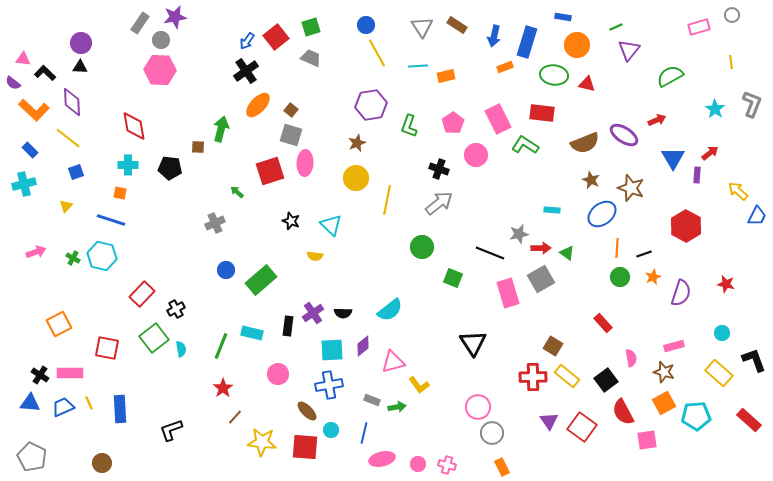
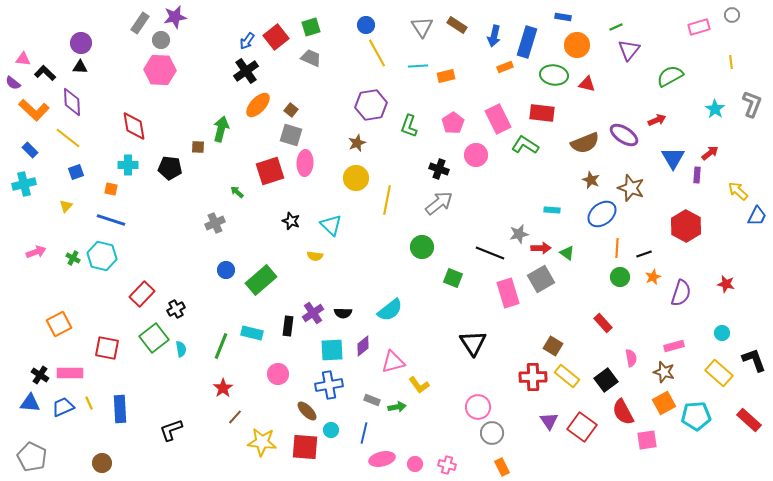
orange square at (120, 193): moved 9 px left, 4 px up
pink circle at (418, 464): moved 3 px left
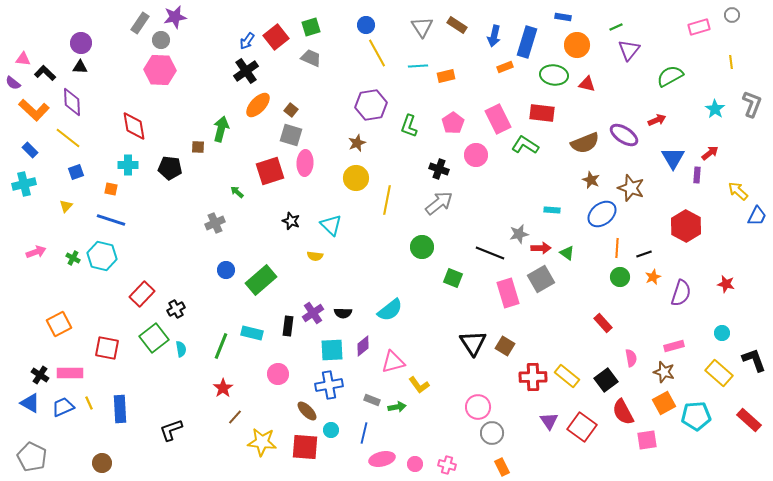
brown square at (553, 346): moved 48 px left
blue triangle at (30, 403): rotated 25 degrees clockwise
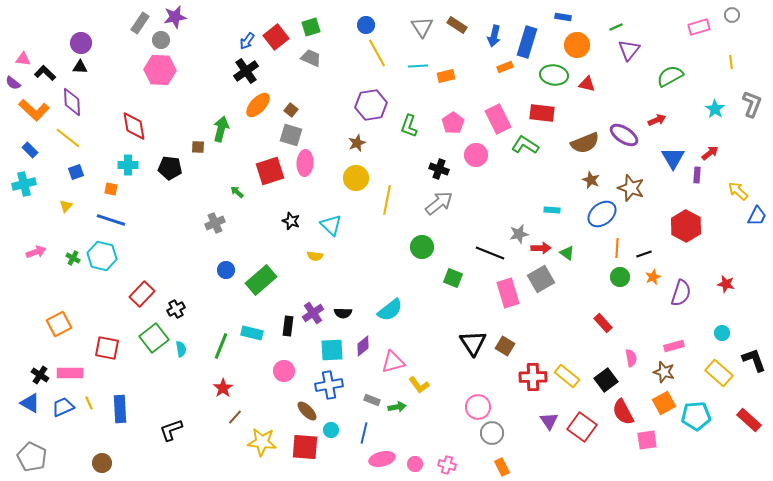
pink circle at (278, 374): moved 6 px right, 3 px up
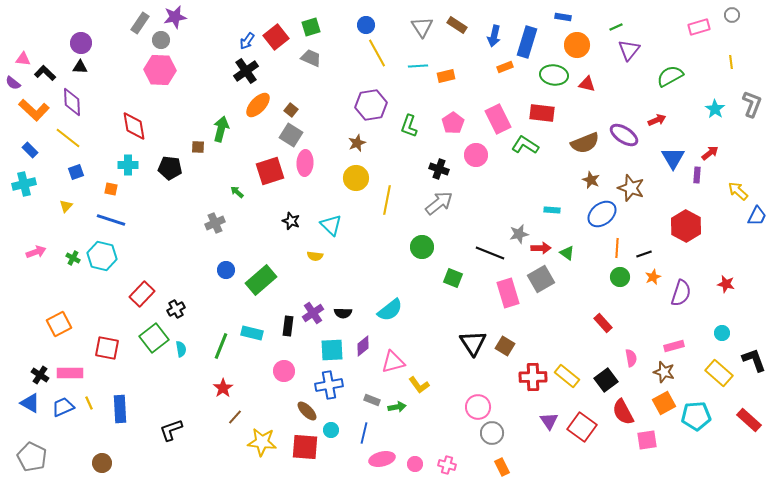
gray square at (291, 135): rotated 15 degrees clockwise
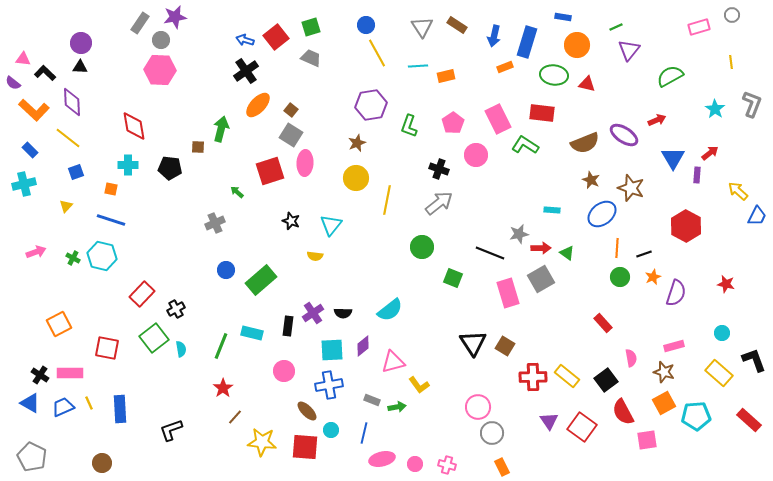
blue arrow at (247, 41): moved 2 px left, 1 px up; rotated 72 degrees clockwise
cyan triangle at (331, 225): rotated 25 degrees clockwise
purple semicircle at (681, 293): moved 5 px left
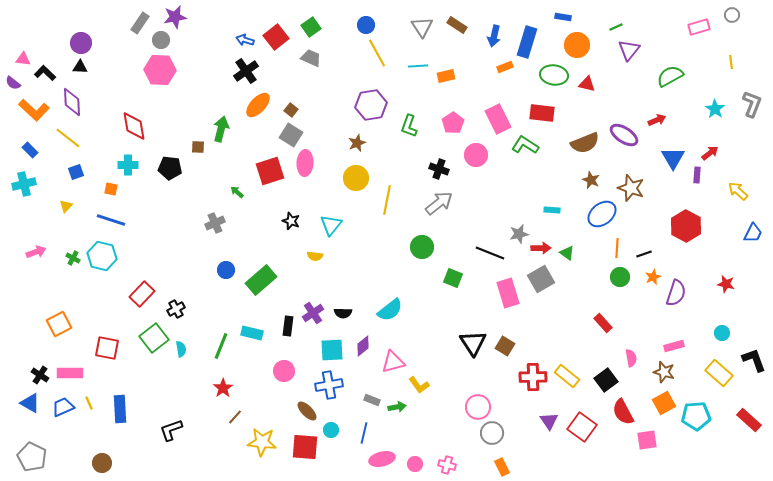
green square at (311, 27): rotated 18 degrees counterclockwise
blue trapezoid at (757, 216): moved 4 px left, 17 px down
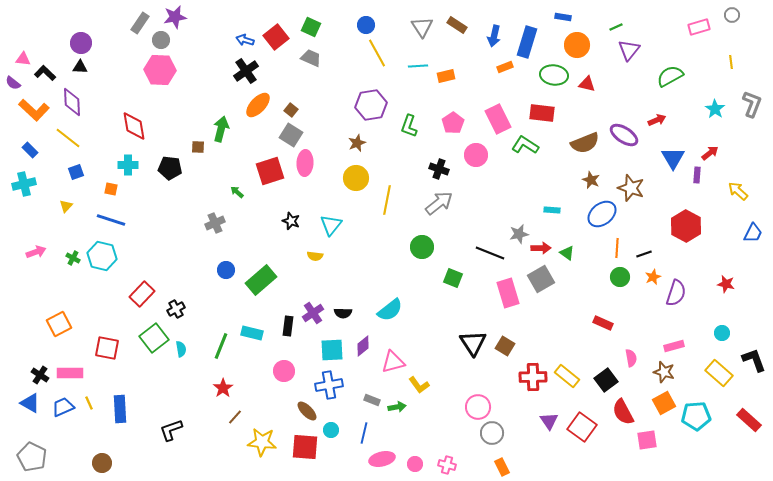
green square at (311, 27): rotated 30 degrees counterclockwise
red rectangle at (603, 323): rotated 24 degrees counterclockwise
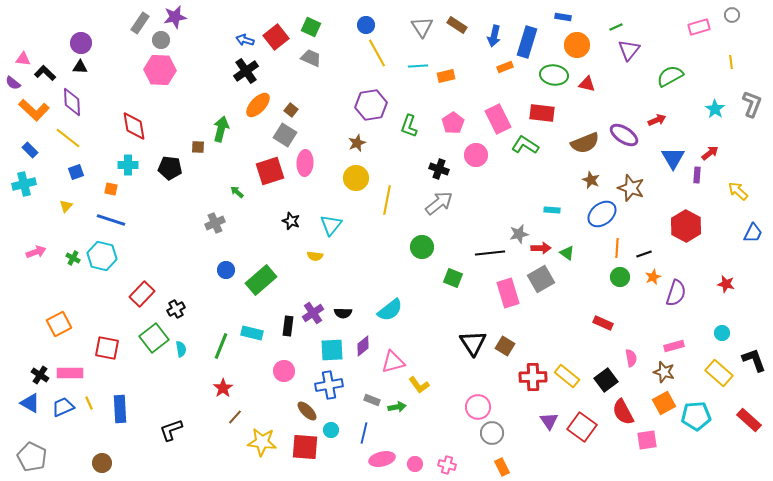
gray square at (291, 135): moved 6 px left
black line at (490, 253): rotated 28 degrees counterclockwise
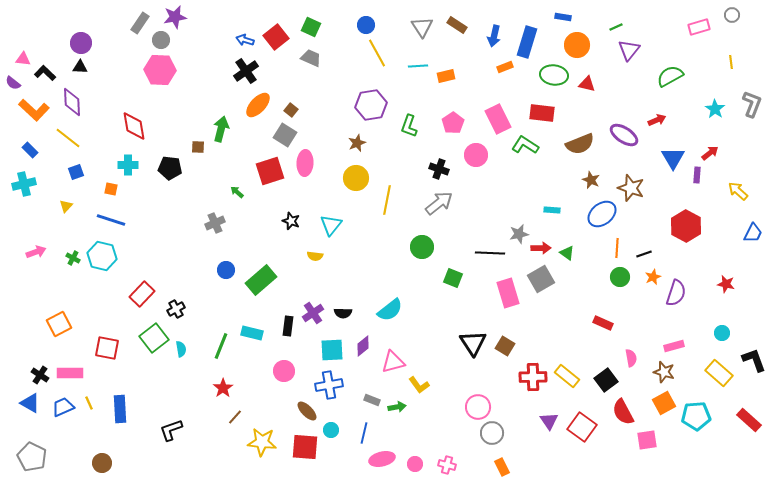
brown semicircle at (585, 143): moved 5 px left, 1 px down
black line at (490, 253): rotated 8 degrees clockwise
